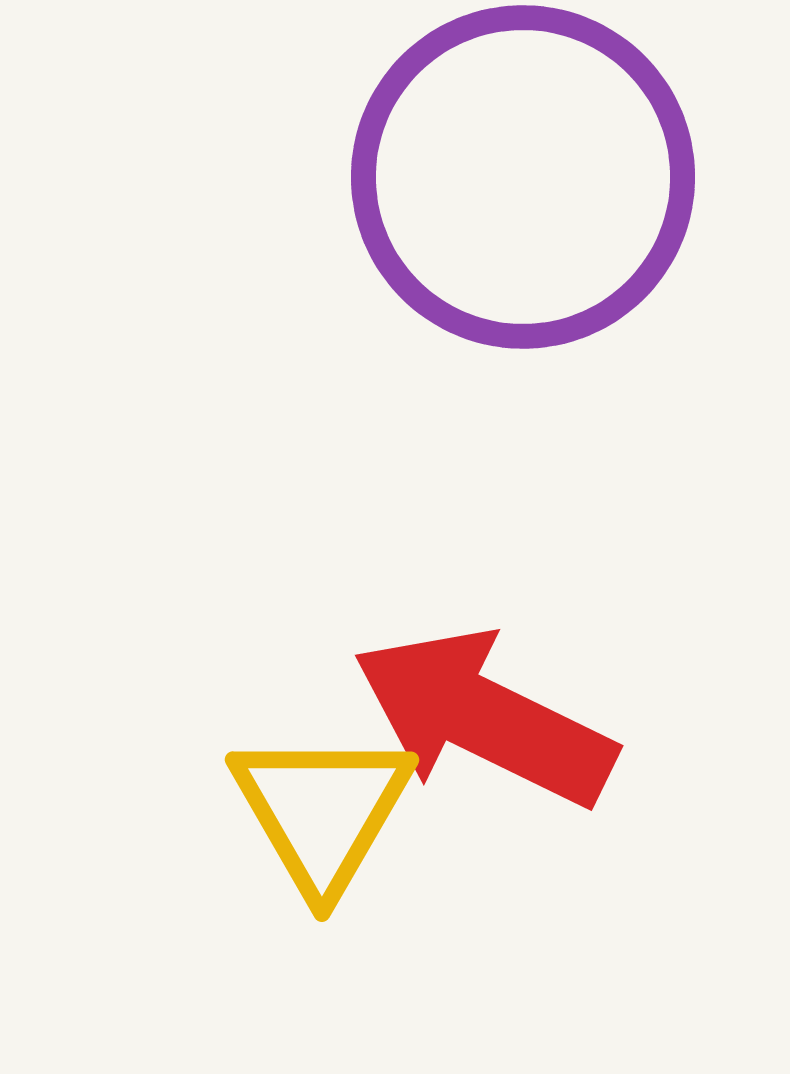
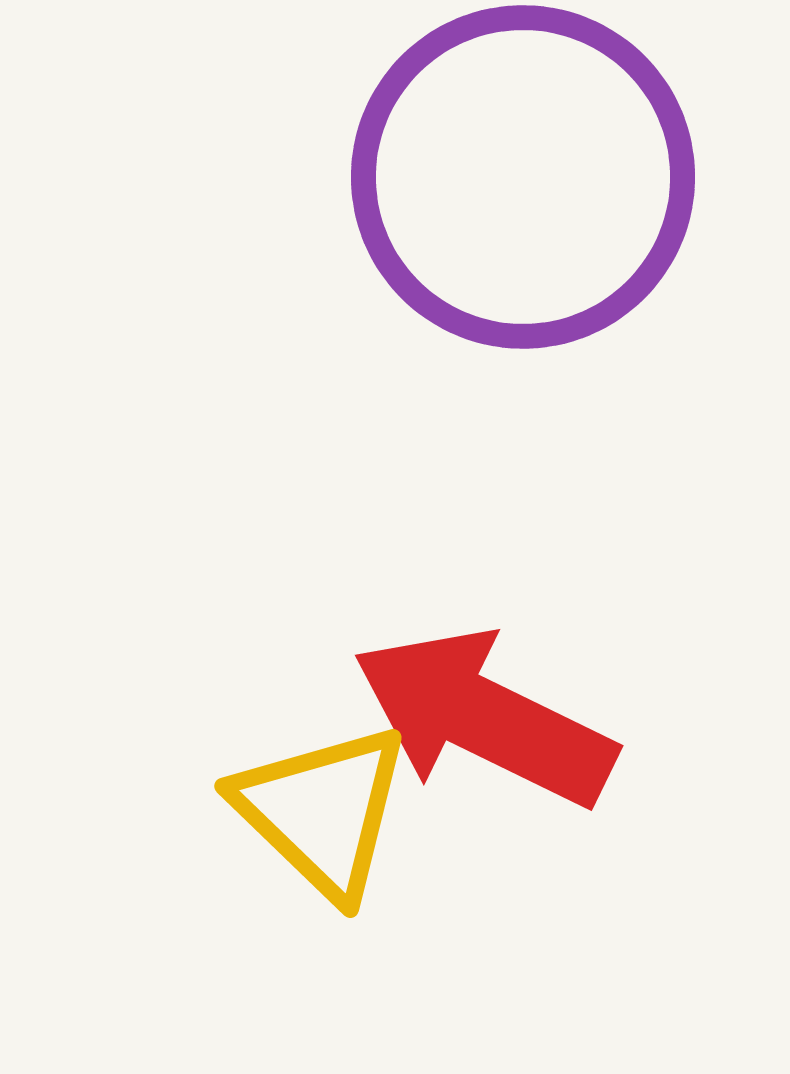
yellow triangle: rotated 16 degrees counterclockwise
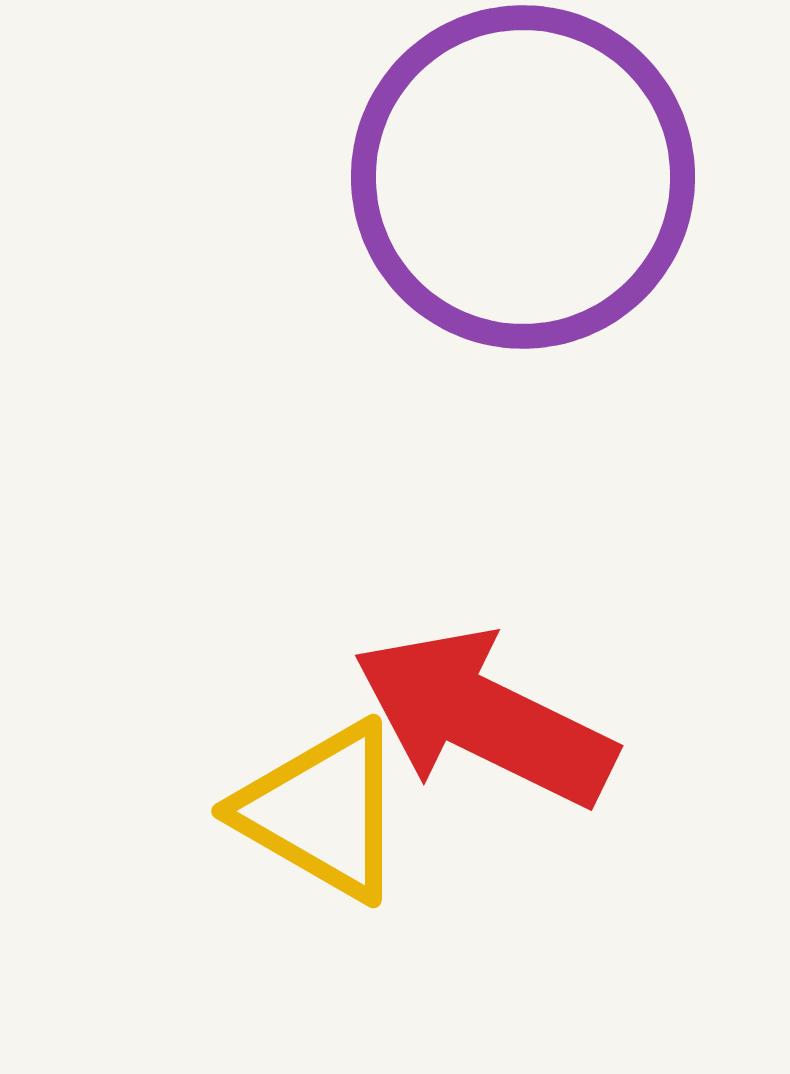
yellow triangle: rotated 14 degrees counterclockwise
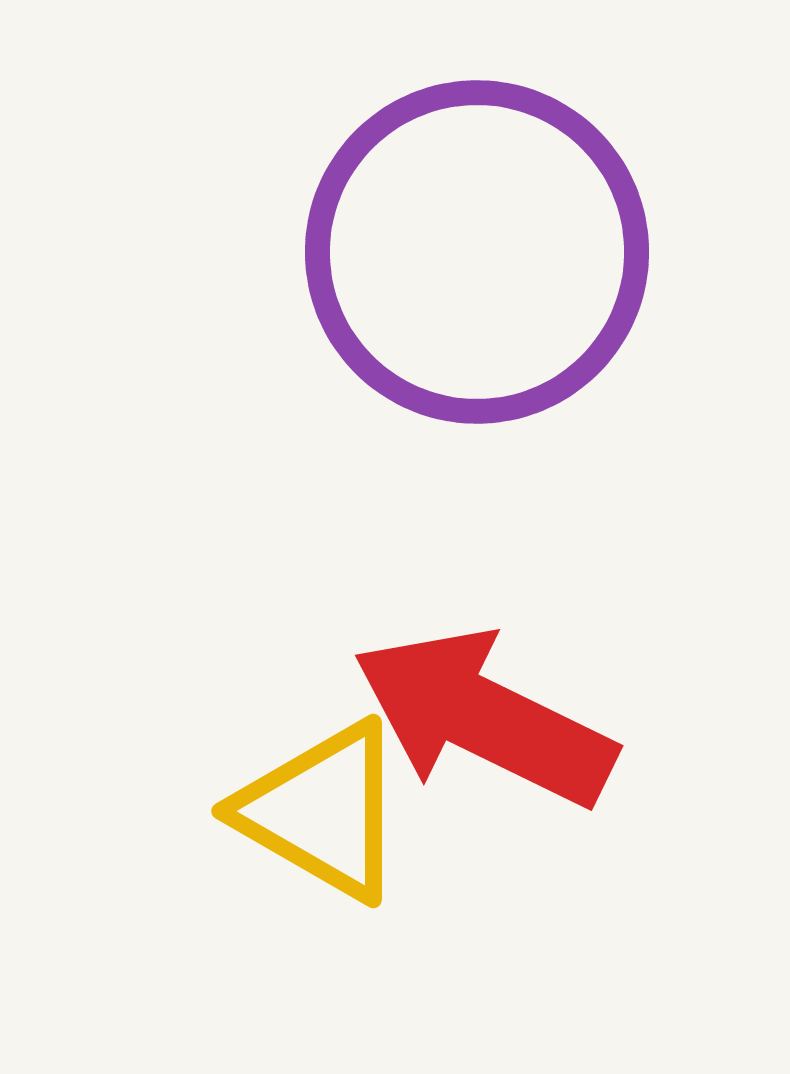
purple circle: moved 46 px left, 75 px down
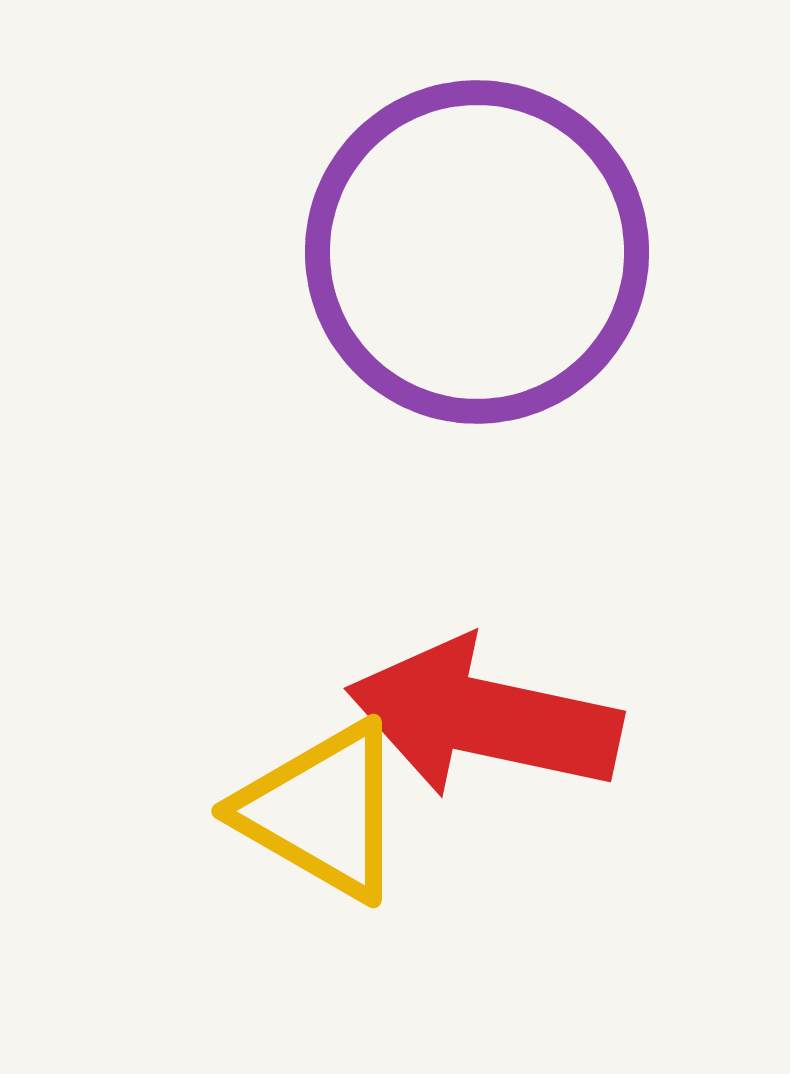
red arrow: rotated 14 degrees counterclockwise
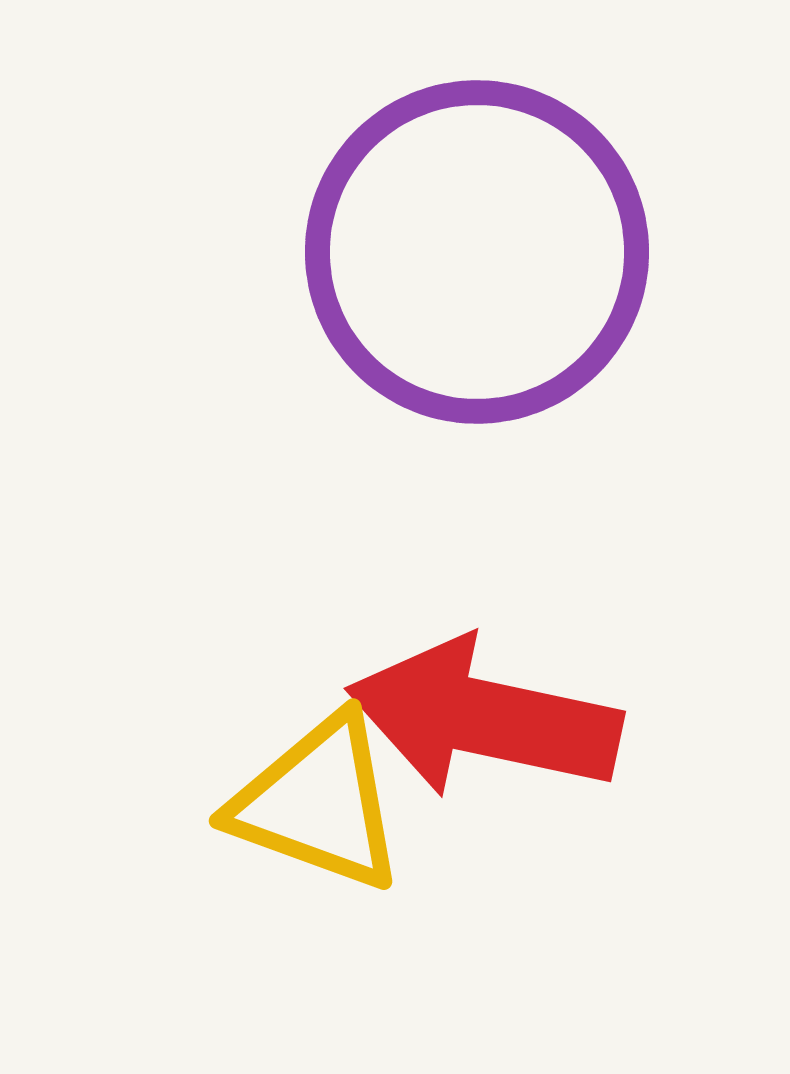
yellow triangle: moved 4 px left, 8 px up; rotated 10 degrees counterclockwise
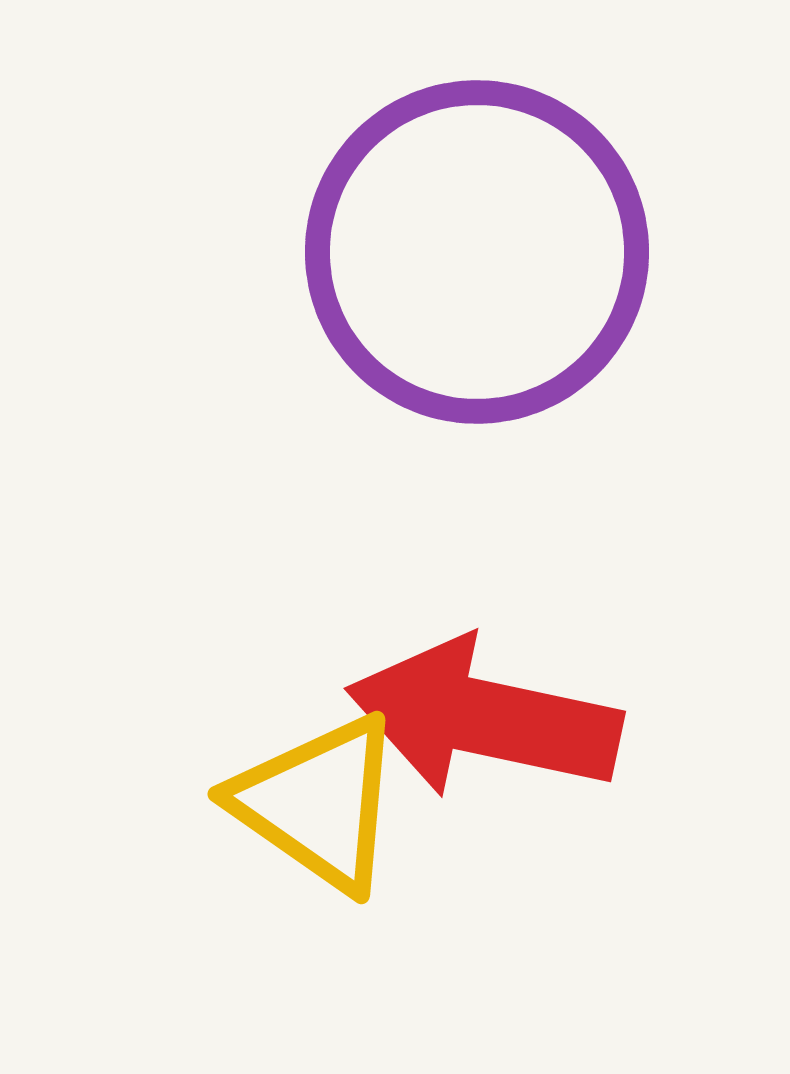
yellow triangle: rotated 15 degrees clockwise
